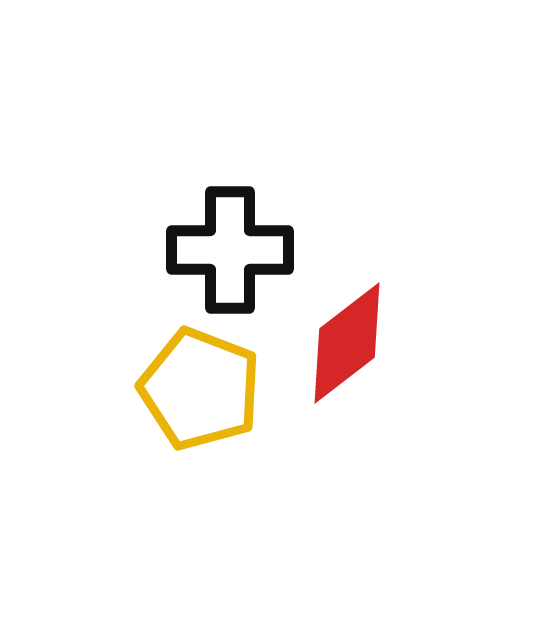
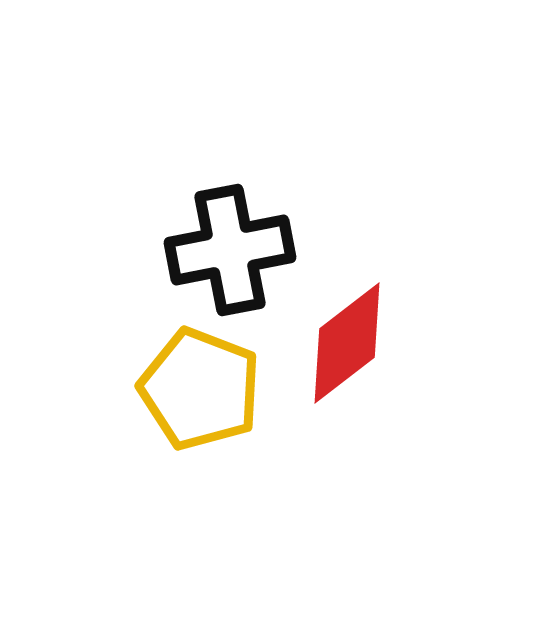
black cross: rotated 11 degrees counterclockwise
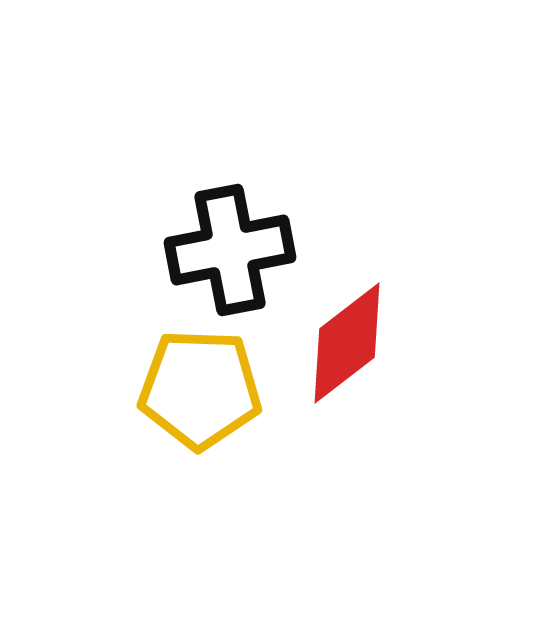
yellow pentagon: rotated 19 degrees counterclockwise
